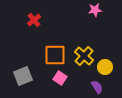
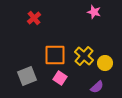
pink star: moved 1 px left, 2 px down; rotated 24 degrees clockwise
red cross: moved 2 px up
yellow circle: moved 4 px up
gray square: moved 4 px right
purple semicircle: rotated 80 degrees clockwise
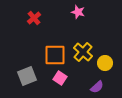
pink star: moved 16 px left
yellow cross: moved 1 px left, 4 px up
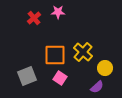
pink star: moved 20 px left; rotated 16 degrees counterclockwise
yellow circle: moved 5 px down
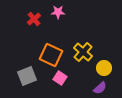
red cross: moved 1 px down
orange square: moved 4 px left; rotated 25 degrees clockwise
yellow circle: moved 1 px left
purple semicircle: moved 3 px right, 1 px down
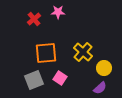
orange square: moved 5 px left, 2 px up; rotated 30 degrees counterclockwise
gray square: moved 7 px right, 4 px down
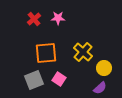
pink star: moved 6 px down
pink square: moved 1 px left, 1 px down
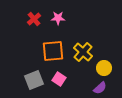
orange square: moved 7 px right, 2 px up
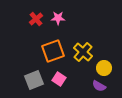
red cross: moved 2 px right
orange square: rotated 15 degrees counterclockwise
purple semicircle: moved 1 px left, 2 px up; rotated 72 degrees clockwise
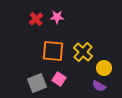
pink star: moved 1 px left, 1 px up
orange square: rotated 25 degrees clockwise
gray square: moved 3 px right, 3 px down
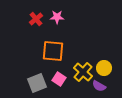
yellow cross: moved 20 px down
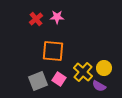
gray square: moved 1 px right, 2 px up
